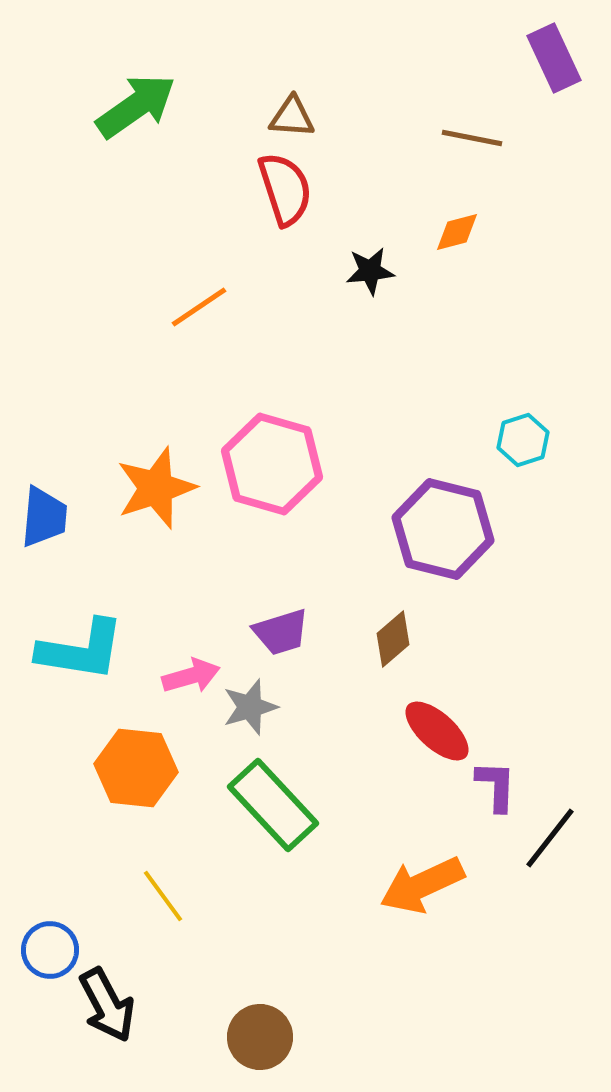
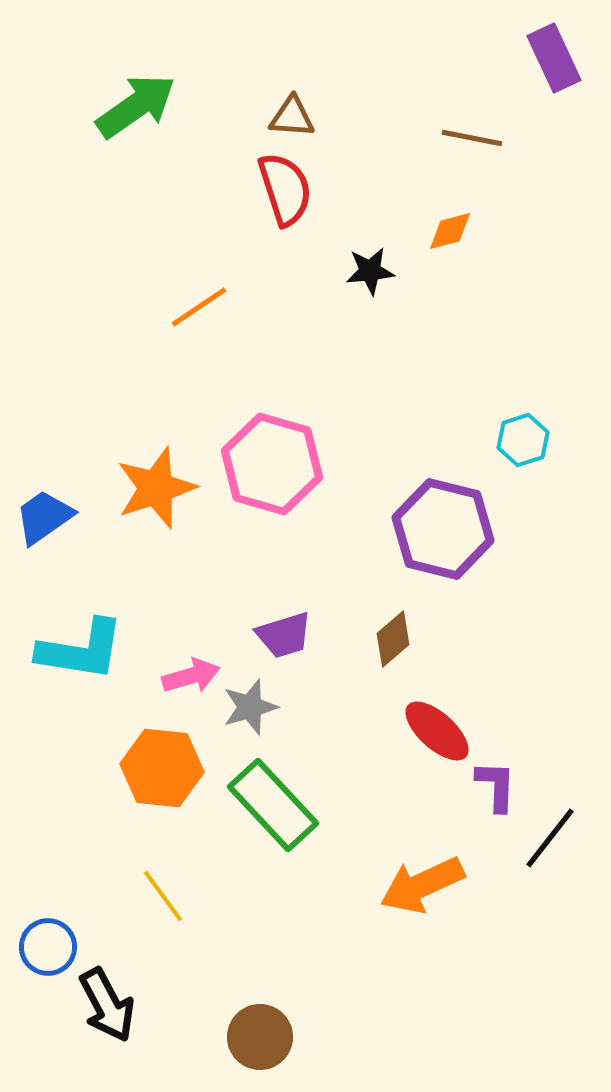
orange diamond: moved 7 px left, 1 px up
blue trapezoid: rotated 130 degrees counterclockwise
purple trapezoid: moved 3 px right, 3 px down
orange hexagon: moved 26 px right
blue circle: moved 2 px left, 3 px up
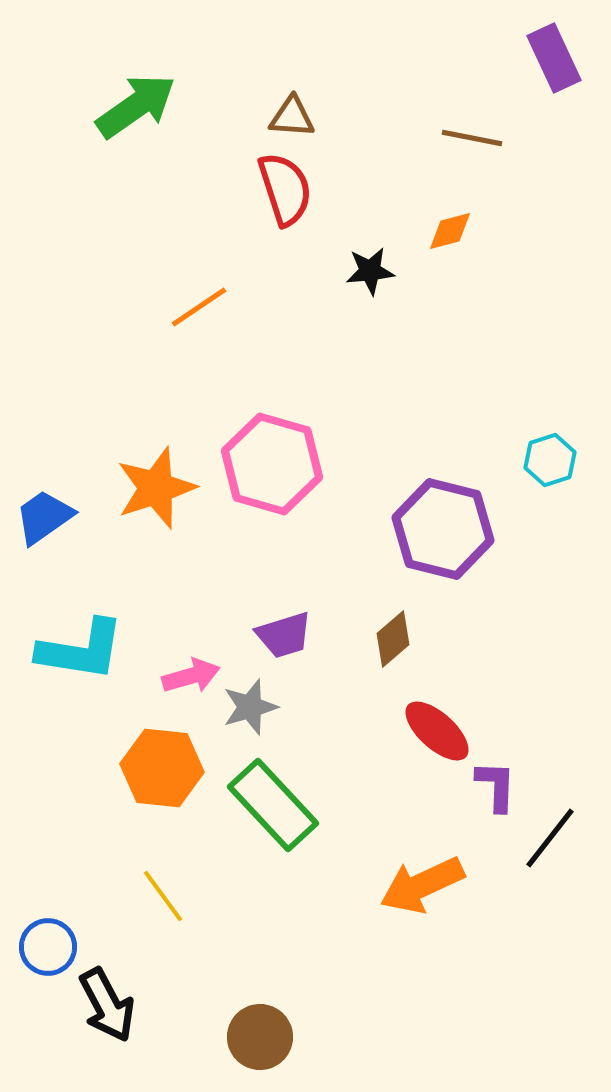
cyan hexagon: moved 27 px right, 20 px down
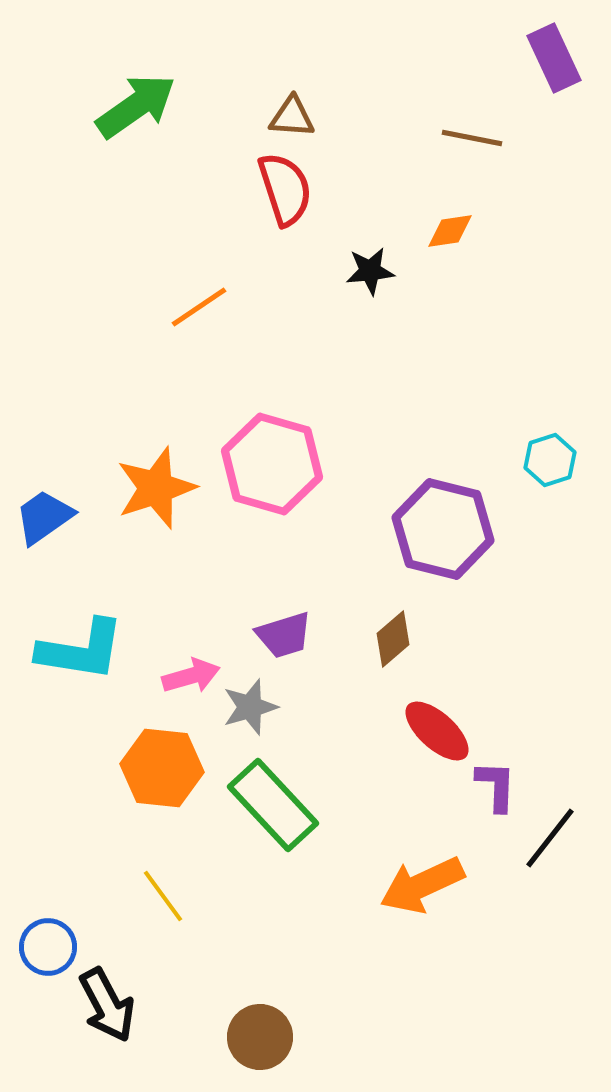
orange diamond: rotated 6 degrees clockwise
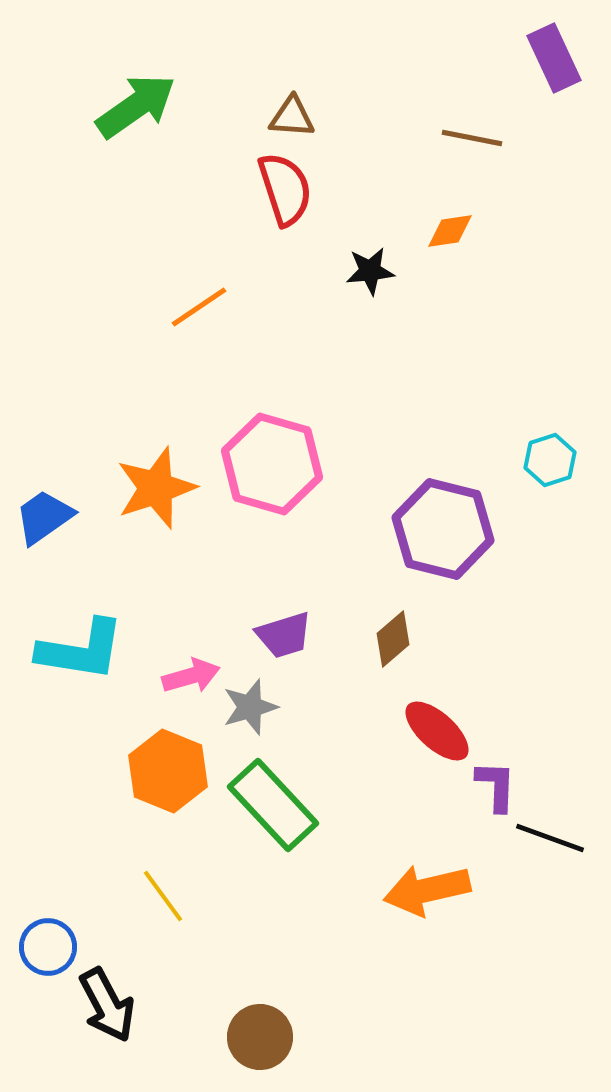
orange hexagon: moved 6 px right, 3 px down; rotated 16 degrees clockwise
black line: rotated 72 degrees clockwise
orange arrow: moved 5 px right, 5 px down; rotated 12 degrees clockwise
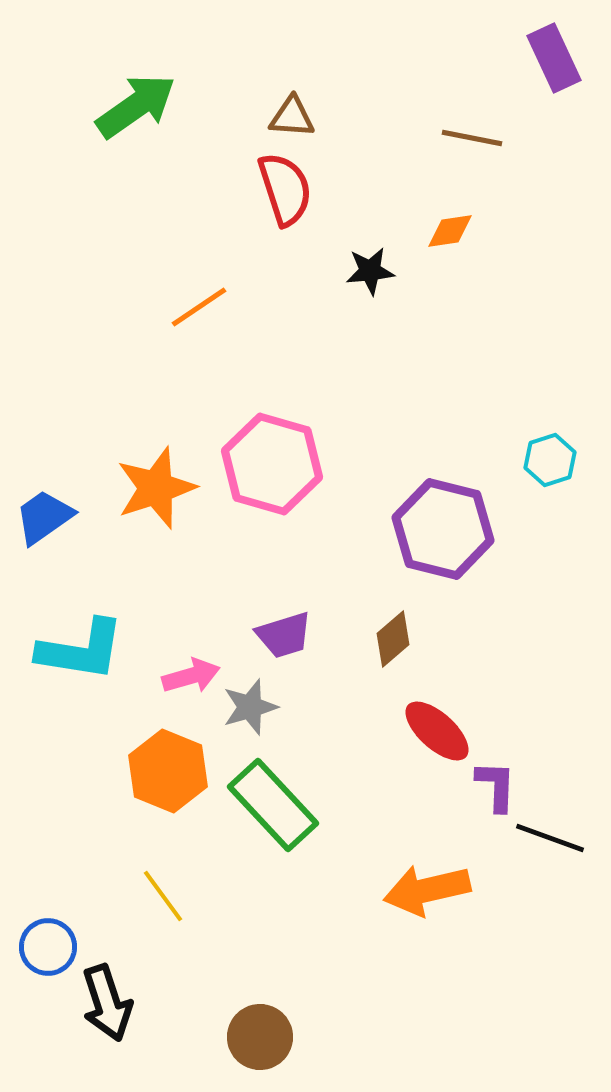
black arrow: moved 2 px up; rotated 10 degrees clockwise
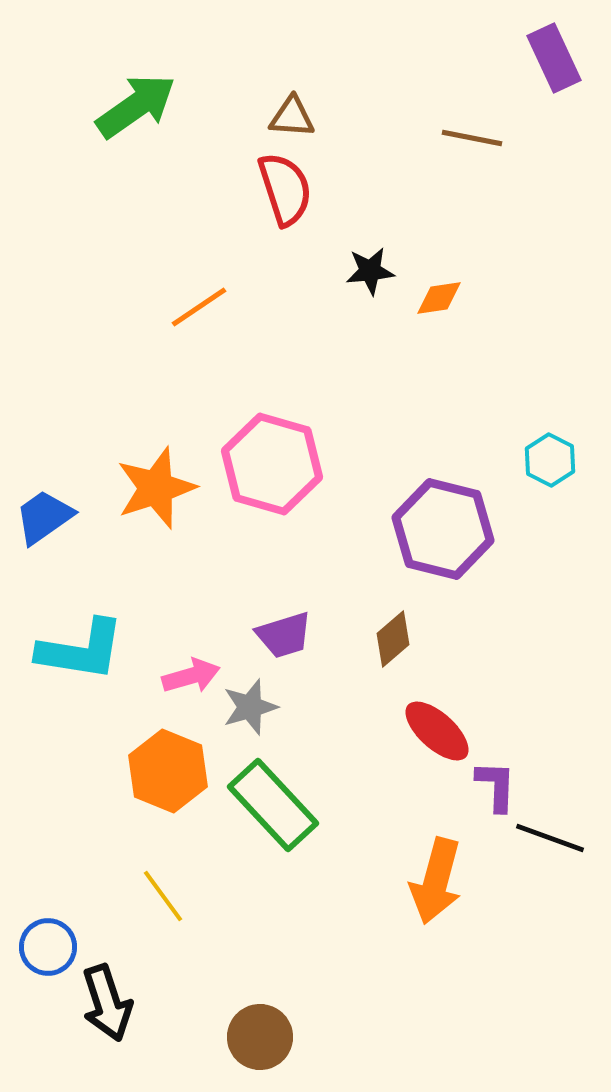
orange diamond: moved 11 px left, 67 px down
cyan hexagon: rotated 15 degrees counterclockwise
orange arrow: moved 9 px right, 9 px up; rotated 62 degrees counterclockwise
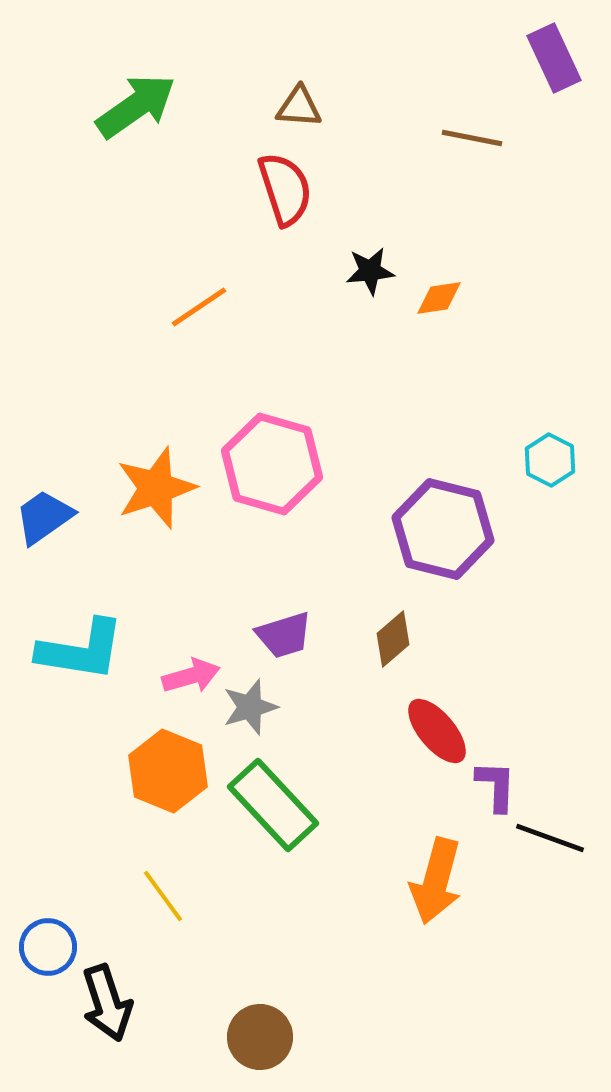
brown triangle: moved 7 px right, 10 px up
red ellipse: rotated 8 degrees clockwise
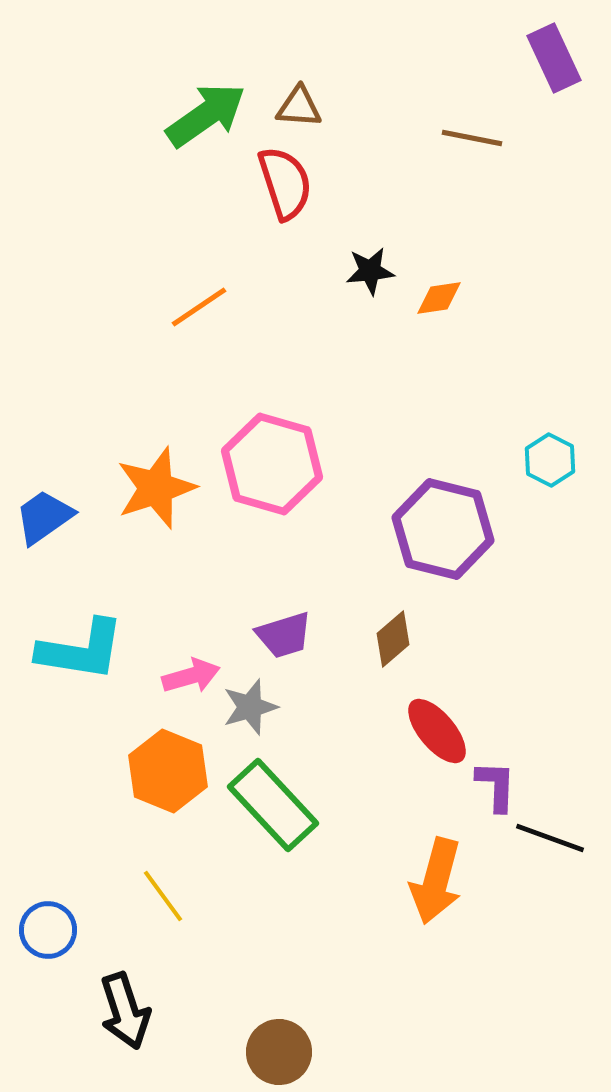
green arrow: moved 70 px right, 9 px down
red semicircle: moved 6 px up
blue circle: moved 17 px up
black arrow: moved 18 px right, 8 px down
brown circle: moved 19 px right, 15 px down
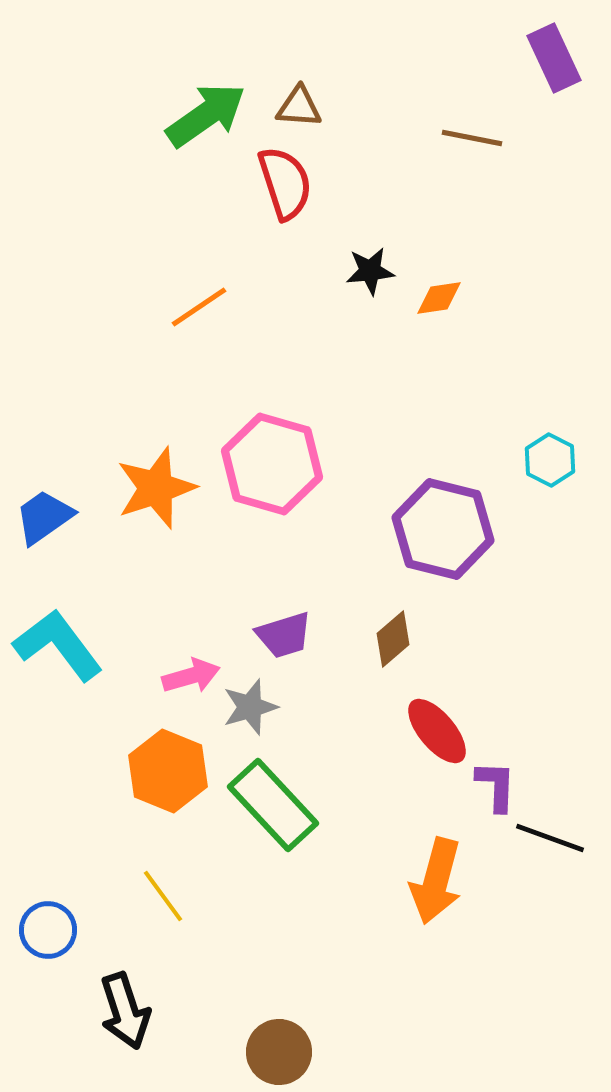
cyan L-shape: moved 23 px left, 5 px up; rotated 136 degrees counterclockwise
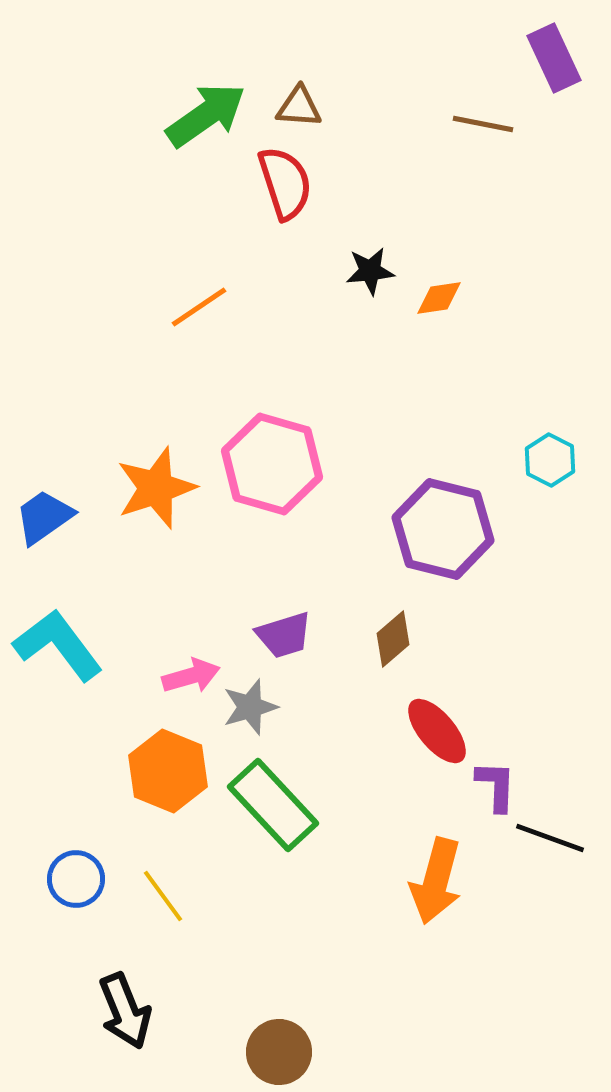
brown line: moved 11 px right, 14 px up
blue circle: moved 28 px right, 51 px up
black arrow: rotated 4 degrees counterclockwise
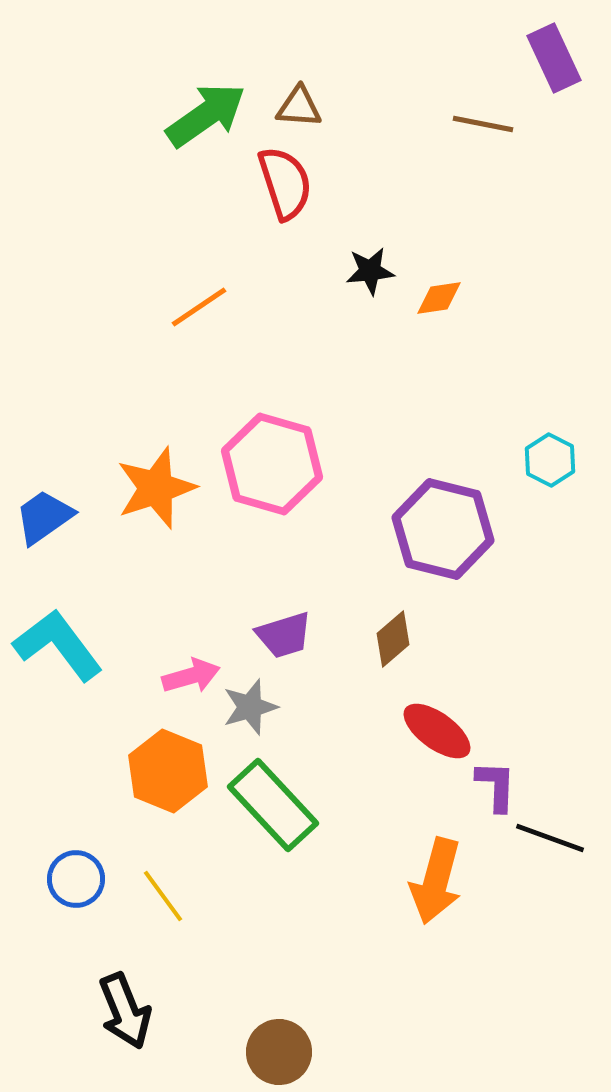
red ellipse: rotated 14 degrees counterclockwise
